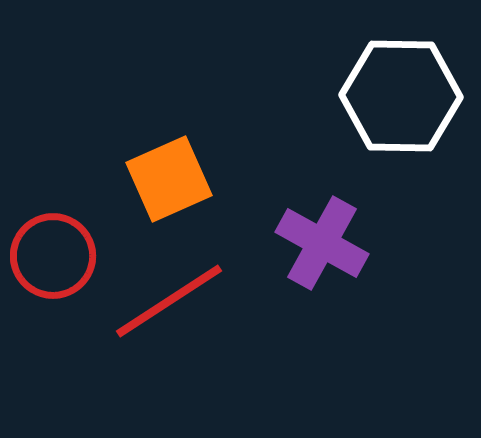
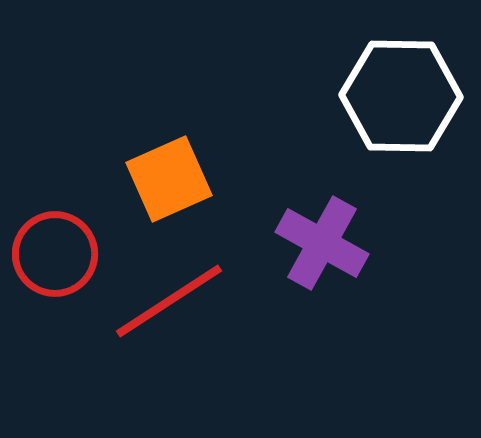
red circle: moved 2 px right, 2 px up
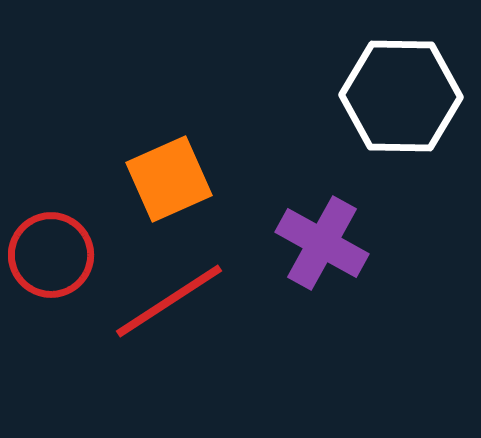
red circle: moved 4 px left, 1 px down
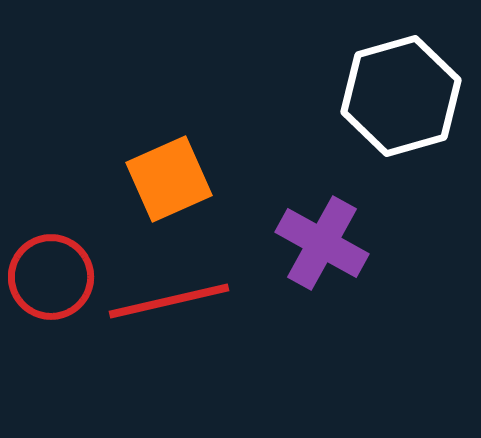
white hexagon: rotated 17 degrees counterclockwise
red circle: moved 22 px down
red line: rotated 20 degrees clockwise
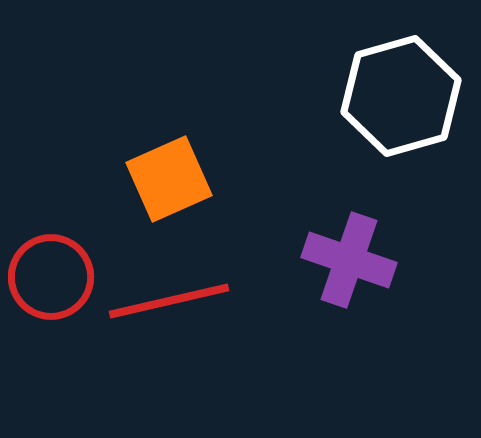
purple cross: moved 27 px right, 17 px down; rotated 10 degrees counterclockwise
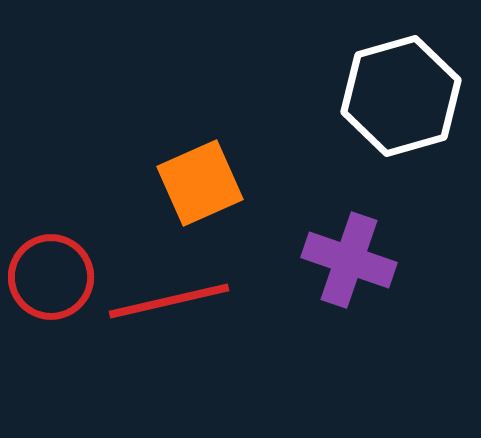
orange square: moved 31 px right, 4 px down
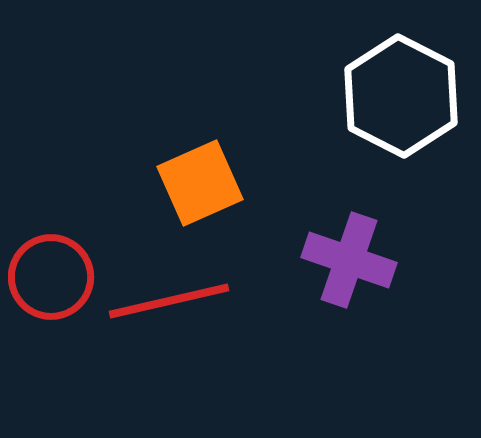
white hexagon: rotated 17 degrees counterclockwise
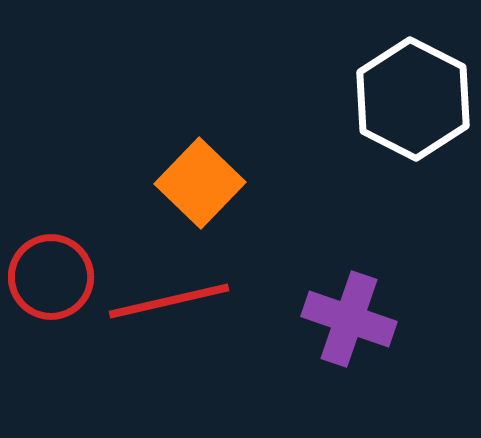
white hexagon: moved 12 px right, 3 px down
orange square: rotated 22 degrees counterclockwise
purple cross: moved 59 px down
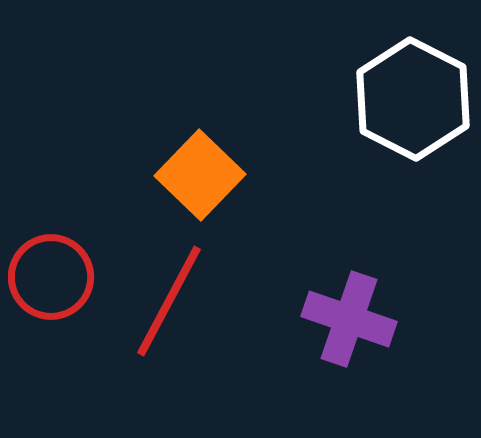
orange square: moved 8 px up
red line: rotated 49 degrees counterclockwise
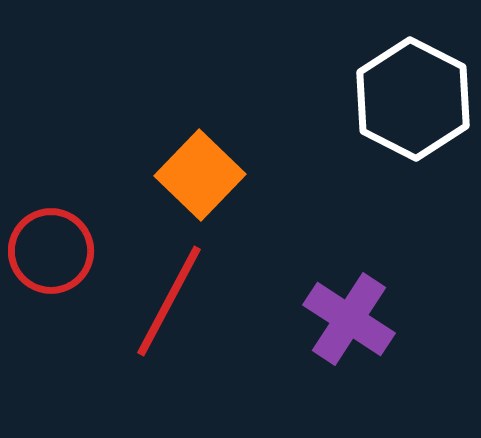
red circle: moved 26 px up
purple cross: rotated 14 degrees clockwise
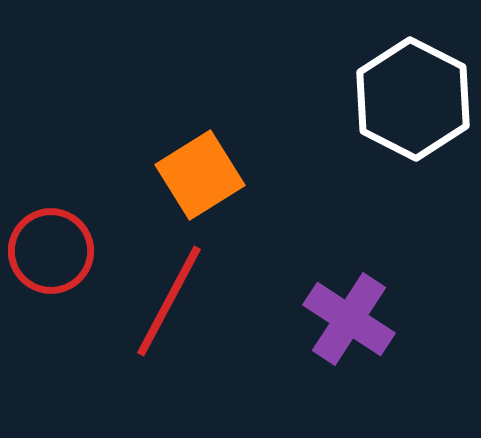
orange square: rotated 14 degrees clockwise
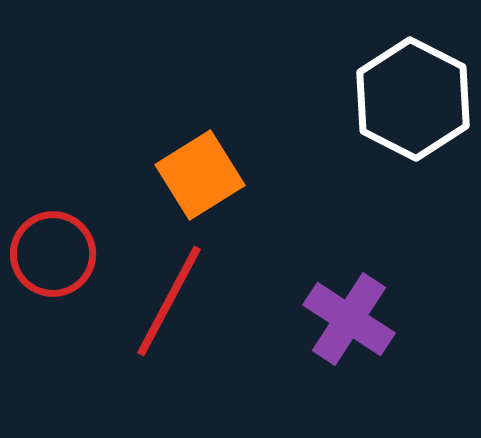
red circle: moved 2 px right, 3 px down
